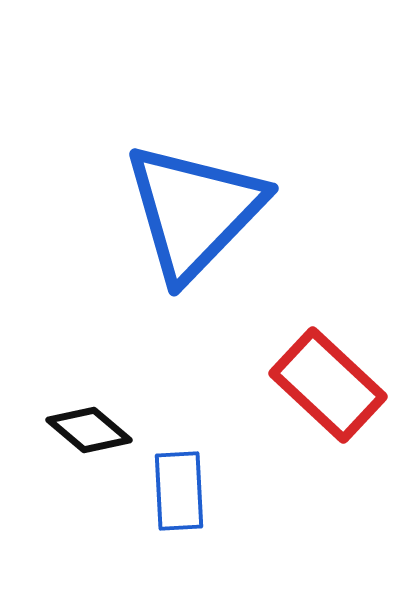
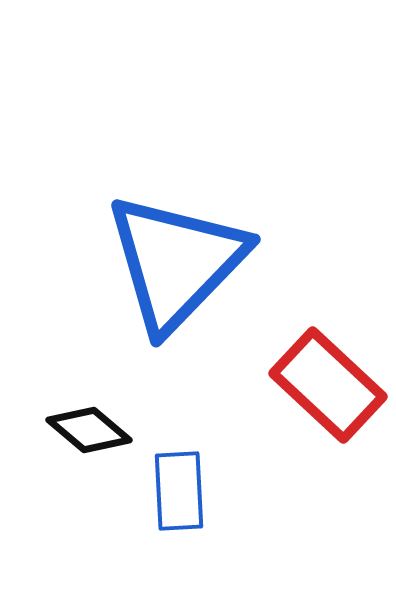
blue triangle: moved 18 px left, 51 px down
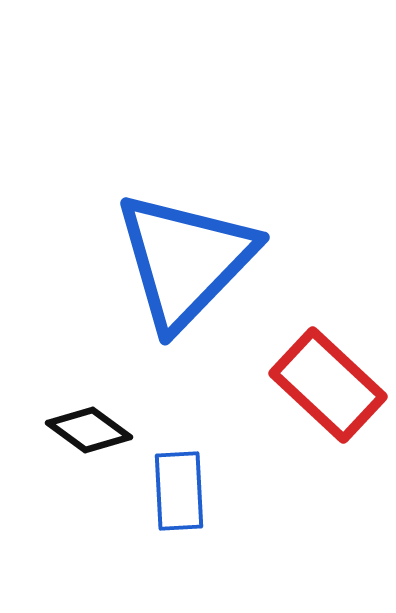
blue triangle: moved 9 px right, 2 px up
black diamond: rotated 4 degrees counterclockwise
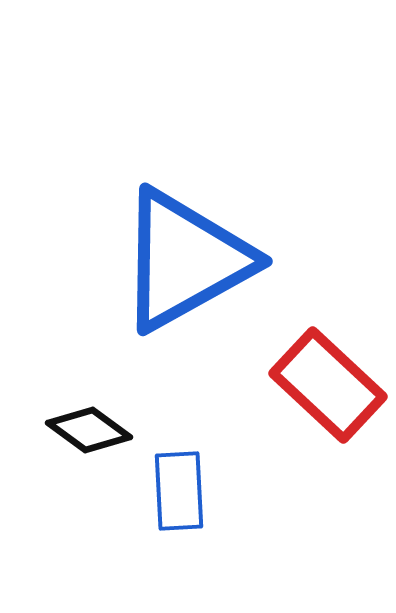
blue triangle: rotated 17 degrees clockwise
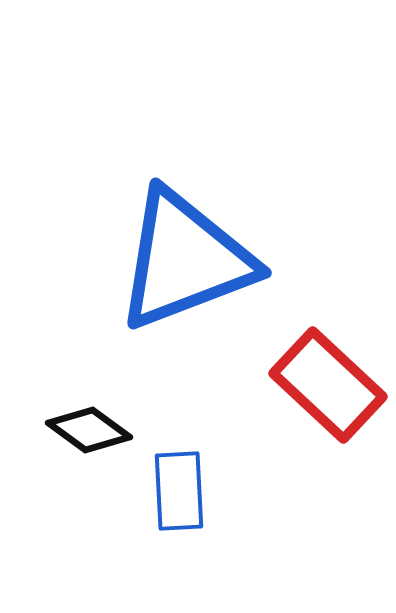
blue triangle: rotated 8 degrees clockwise
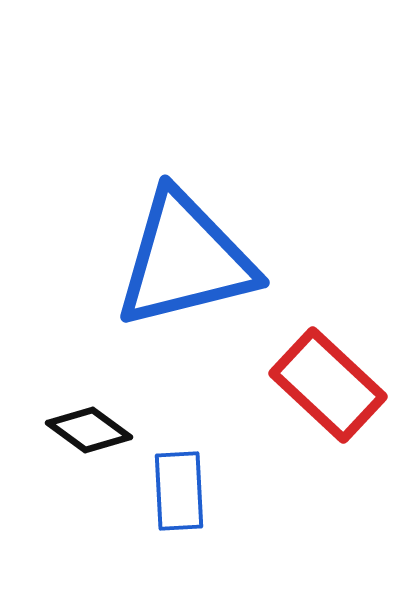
blue triangle: rotated 7 degrees clockwise
